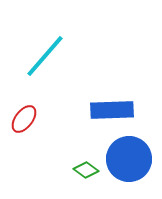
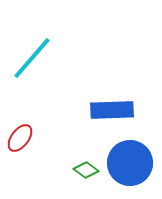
cyan line: moved 13 px left, 2 px down
red ellipse: moved 4 px left, 19 px down
blue circle: moved 1 px right, 4 px down
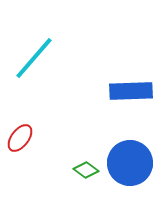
cyan line: moved 2 px right
blue rectangle: moved 19 px right, 19 px up
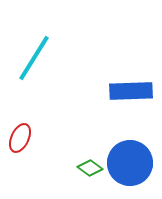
cyan line: rotated 9 degrees counterclockwise
red ellipse: rotated 12 degrees counterclockwise
green diamond: moved 4 px right, 2 px up
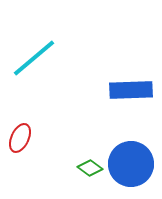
cyan line: rotated 18 degrees clockwise
blue rectangle: moved 1 px up
blue circle: moved 1 px right, 1 px down
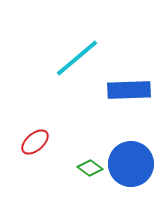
cyan line: moved 43 px right
blue rectangle: moved 2 px left
red ellipse: moved 15 px right, 4 px down; rotated 24 degrees clockwise
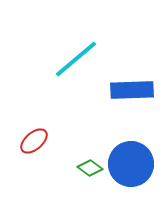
cyan line: moved 1 px left, 1 px down
blue rectangle: moved 3 px right
red ellipse: moved 1 px left, 1 px up
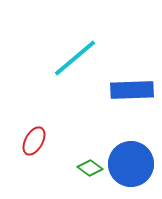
cyan line: moved 1 px left, 1 px up
red ellipse: rotated 20 degrees counterclockwise
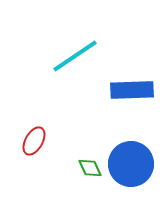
cyan line: moved 2 px up; rotated 6 degrees clockwise
green diamond: rotated 30 degrees clockwise
